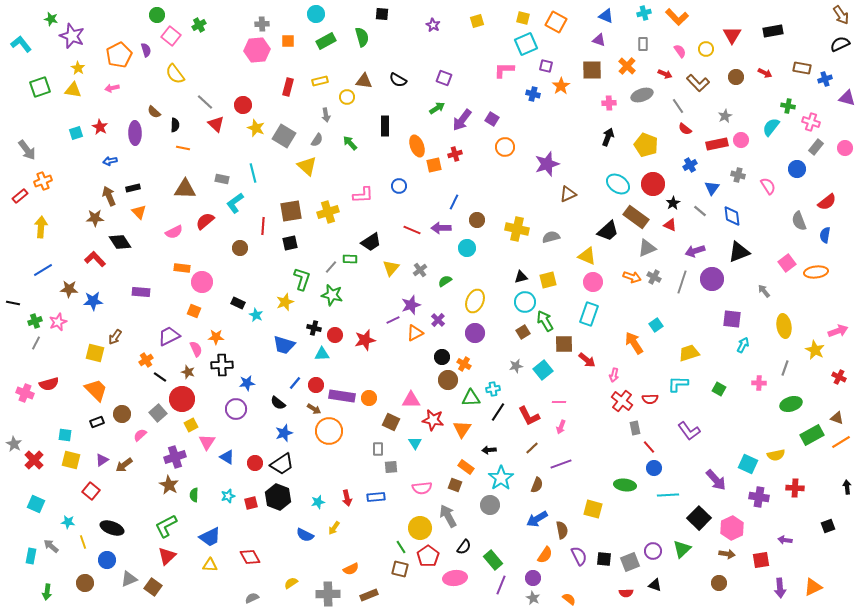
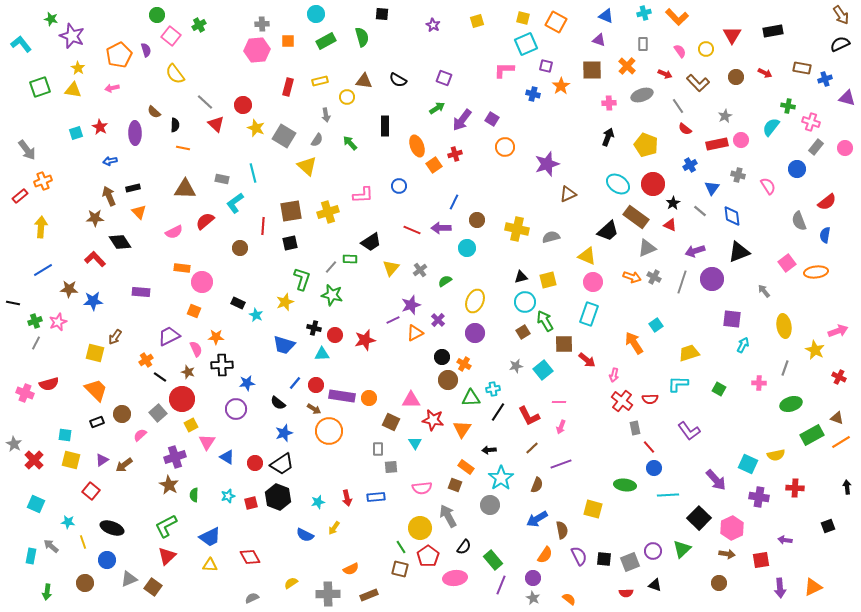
orange square at (434, 165): rotated 21 degrees counterclockwise
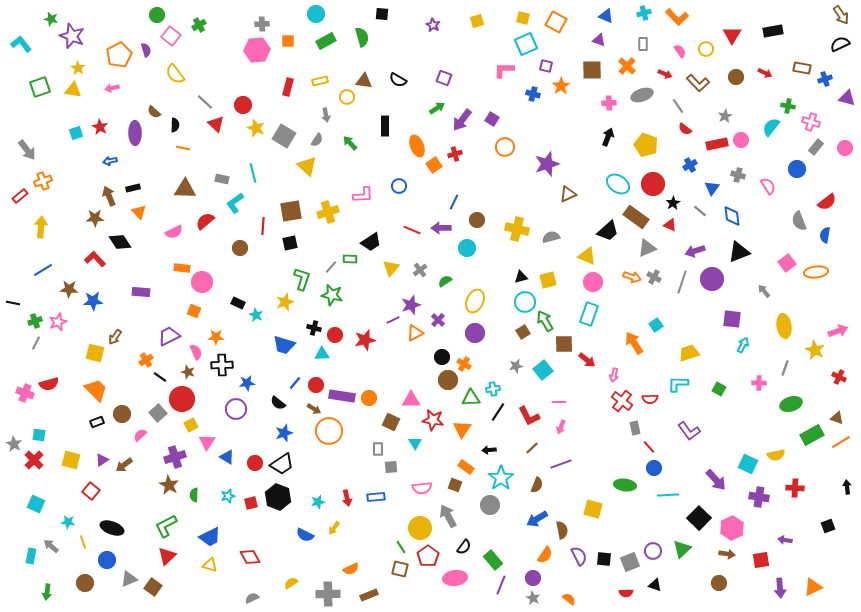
pink semicircle at (196, 349): moved 3 px down
cyan square at (65, 435): moved 26 px left
yellow triangle at (210, 565): rotated 14 degrees clockwise
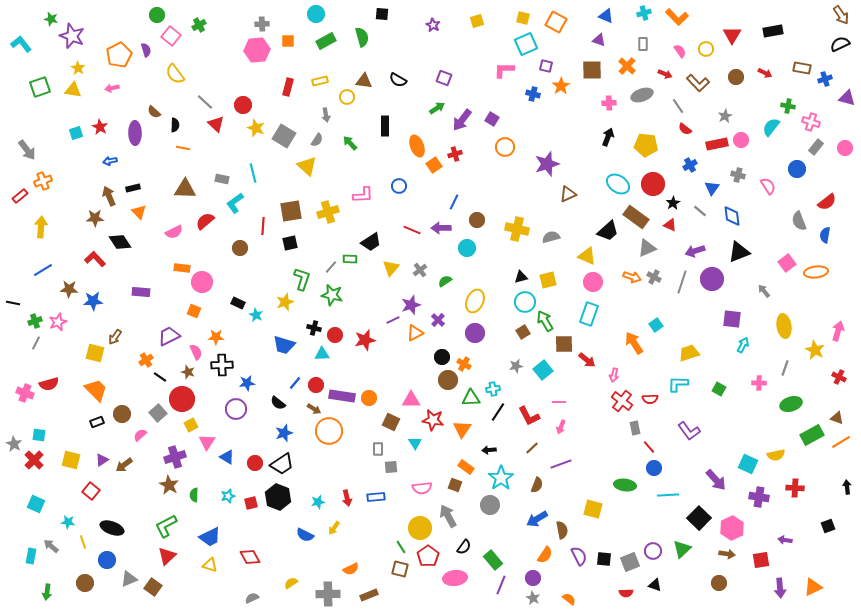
yellow pentagon at (646, 145): rotated 15 degrees counterclockwise
pink arrow at (838, 331): rotated 54 degrees counterclockwise
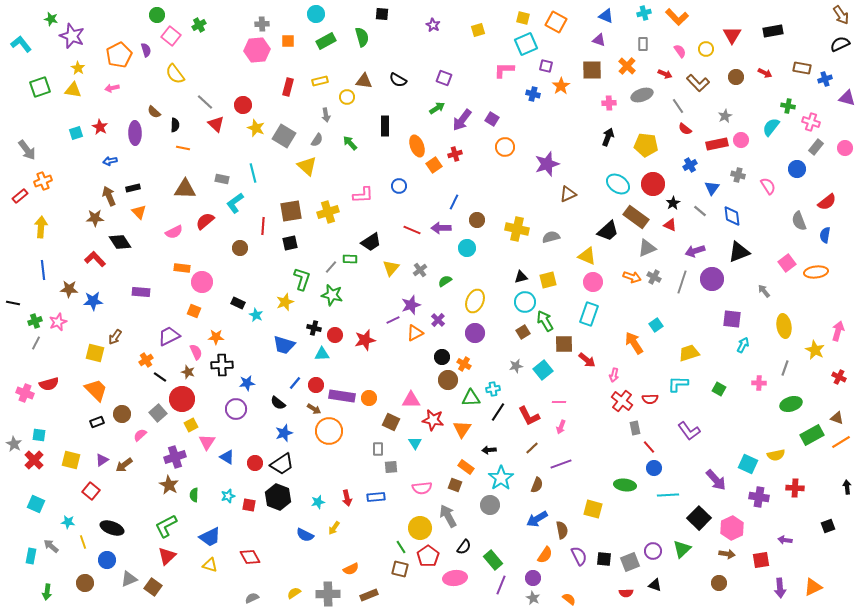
yellow square at (477, 21): moved 1 px right, 9 px down
blue line at (43, 270): rotated 66 degrees counterclockwise
red square at (251, 503): moved 2 px left, 2 px down; rotated 24 degrees clockwise
yellow semicircle at (291, 583): moved 3 px right, 10 px down
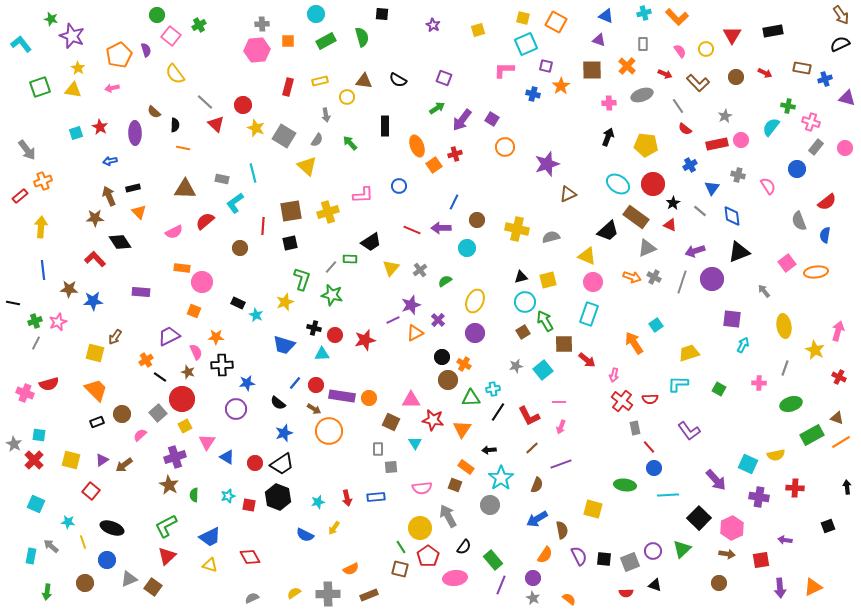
yellow square at (191, 425): moved 6 px left, 1 px down
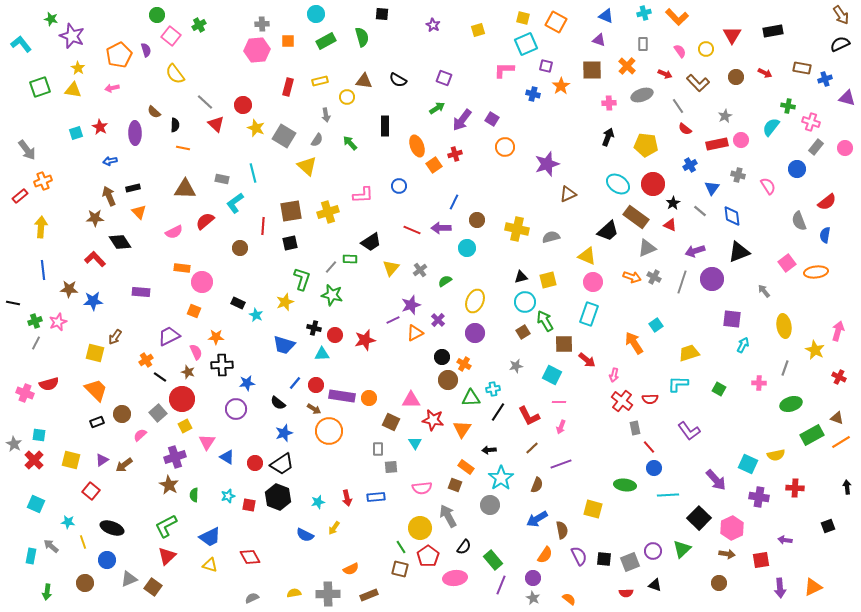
cyan square at (543, 370): moved 9 px right, 5 px down; rotated 24 degrees counterclockwise
yellow semicircle at (294, 593): rotated 24 degrees clockwise
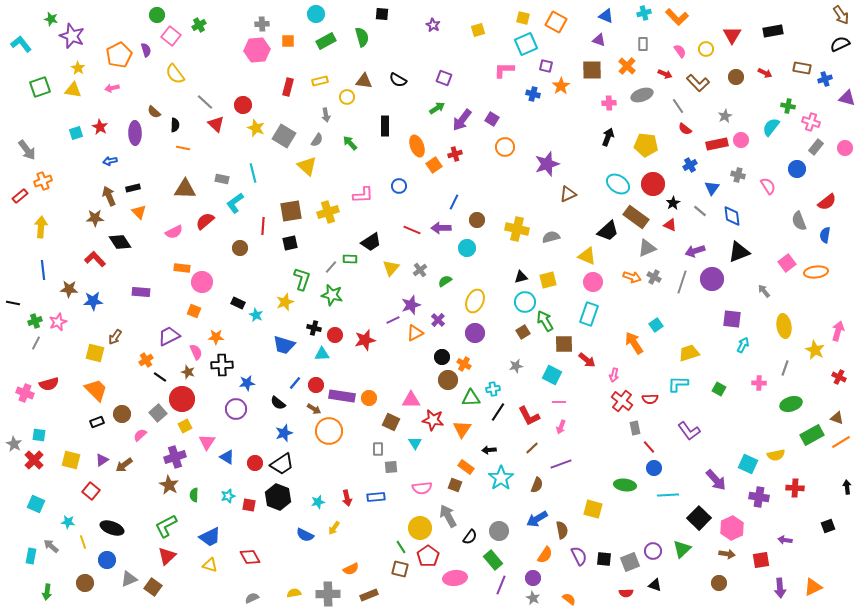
gray circle at (490, 505): moved 9 px right, 26 px down
black semicircle at (464, 547): moved 6 px right, 10 px up
